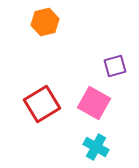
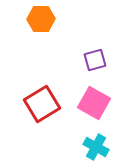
orange hexagon: moved 4 px left, 3 px up; rotated 12 degrees clockwise
purple square: moved 20 px left, 6 px up
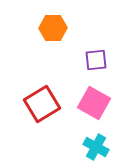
orange hexagon: moved 12 px right, 9 px down
purple square: moved 1 px right; rotated 10 degrees clockwise
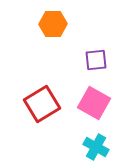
orange hexagon: moved 4 px up
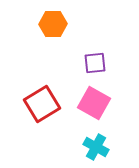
purple square: moved 1 px left, 3 px down
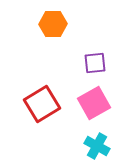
pink square: rotated 32 degrees clockwise
cyan cross: moved 1 px right, 1 px up
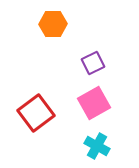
purple square: moved 2 px left; rotated 20 degrees counterclockwise
red square: moved 6 px left, 9 px down; rotated 6 degrees counterclockwise
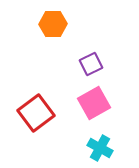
purple square: moved 2 px left, 1 px down
cyan cross: moved 3 px right, 2 px down
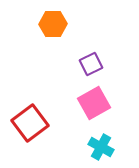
red square: moved 6 px left, 10 px down
cyan cross: moved 1 px right, 1 px up
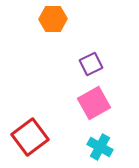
orange hexagon: moved 5 px up
red square: moved 14 px down
cyan cross: moved 1 px left
